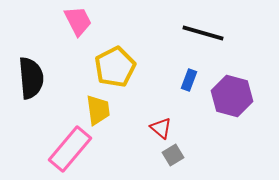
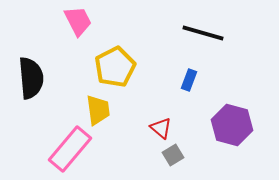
purple hexagon: moved 29 px down
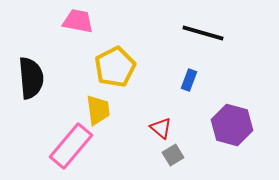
pink trapezoid: rotated 52 degrees counterclockwise
pink rectangle: moved 1 px right, 3 px up
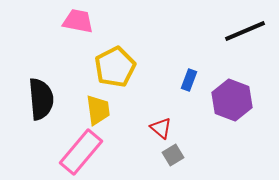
black line: moved 42 px right, 2 px up; rotated 39 degrees counterclockwise
black semicircle: moved 10 px right, 21 px down
purple hexagon: moved 25 px up; rotated 6 degrees clockwise
pink rectangle: moved 10 px right, 6 px down
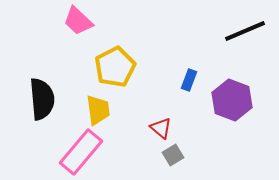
pink trapezoid: rotated 148 degrees counterclockwise
black semicircle: moved 1 px right
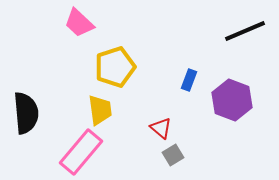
pink trapezoid: moved 1 px right, 2 px down
yellow pentagon: rotated 9 degrees clockwise
black semicircle: moved 16 px left, 14 px down
yellow trapezoid: moved 2 px right
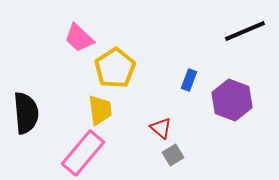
pink trapezoid: moved 15 px down
yellow pentagon: moved 1 px down; rotated 15 degrees counterclockwise
pink rectangle: moved 2 px right, 1 px down
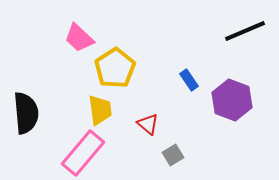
blue rectangle: rotated 55 degrees counterclockwise
red triangle: moved 13 px left, 4 px up
